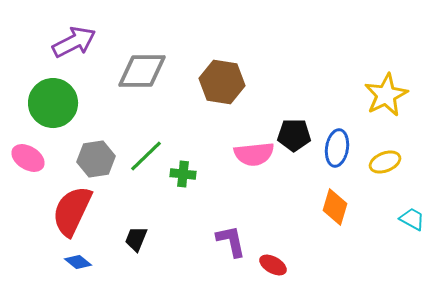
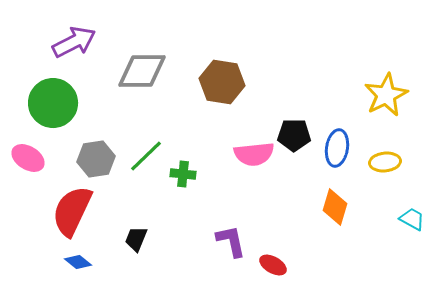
yellow ellipse: rotated 16 degrees clockwise
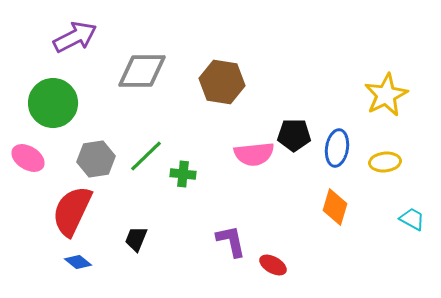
purple arrow: moved 1 px right, 5 px up
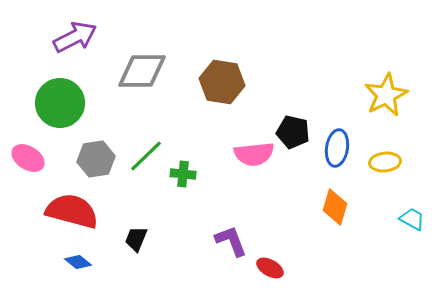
green circle: moved 7 px right
black pentagon: moved 1 px left, 3 px up; rotated 12 degrees clockwise
red semicircle: rotated 80 degrees clockwise
purple L-shape: rotated 9 degrees counterclockwise
red ellipse: moved 3 px left, 3 px down
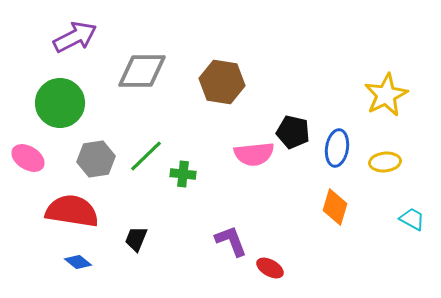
red semicircle: rotated 6 degrees counterclockwise
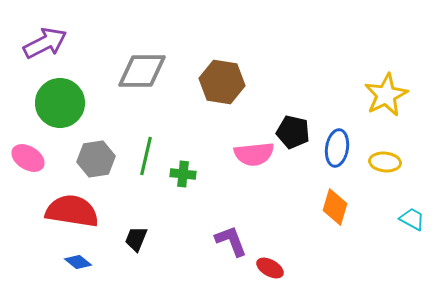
purple arrow: moved 30 px left, 6 px down
green line: rotated 33 degrees counterclockwise
yellow ellipse: rotated 12 degrees clockwise
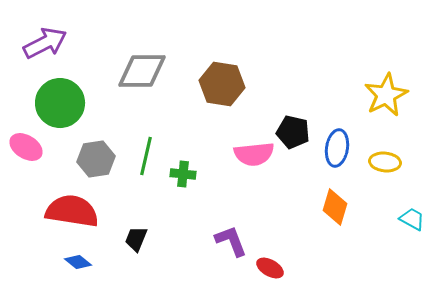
brown hexagon: moved 2 px down
pink ellipse: moved 2 px left, 11 px up
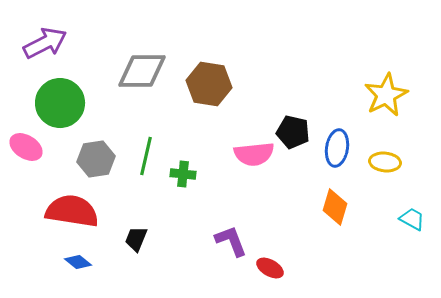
brown hexagon: moved 13 px left
